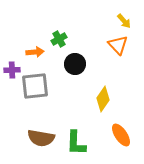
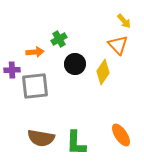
yellow diamond: moved 27 px up
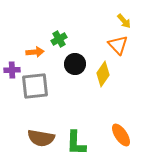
yellow diamond: moved 2 px down
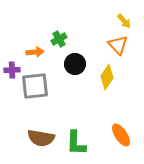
yellow diamond: moved 4 px right, 3 px down
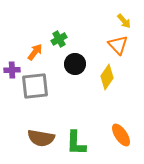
orange arrow: rotated 48 degrees counterclockwise
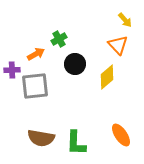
yellow arrow: moved 1 px right, 1 px up
orange arrow: moved 1 px right, 2 px down; rotated 24 degrees clockwise
yellow diamond: rotated 15 degrees clockwise
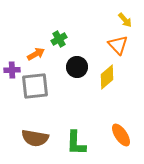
black circle: moved 2 px right, 3 px down
brown semicircle: moved 6 px left
